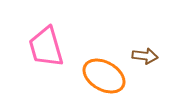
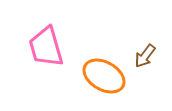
brown arrow: rotated 120 degrees clockwise
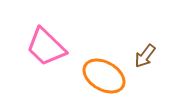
pink trapezoid: rotated 30 degrees counterclockwise
